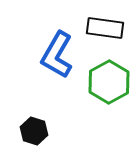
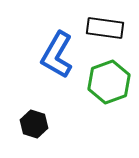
green hexagon: rotated 9 degrees clockwise
black hexagon: moved 7 px up
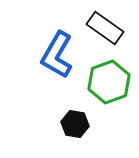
black rectangle: rotated 27 degrees clockwise
black hexagon: moved 41 px right; rotated 8 degrees counterclockwise
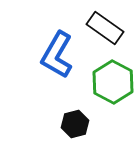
green hexagon: moved 4 px right; rotated 12 degrees counterclockwise
black hexagon: rotated 24 degrees counterclockwise
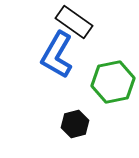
black rectangle: moved 31 px left, 6 px up
green hexagon: rotated 21 degrees clockwise
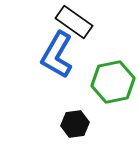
black hexagon: rotated 8 degrees clockwise
